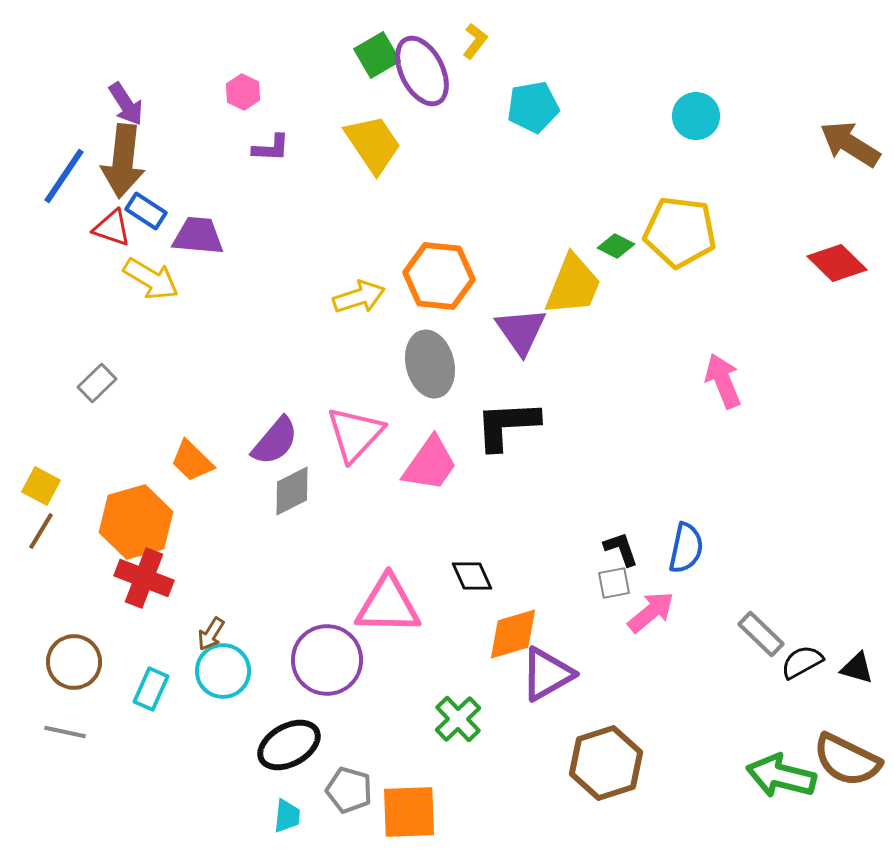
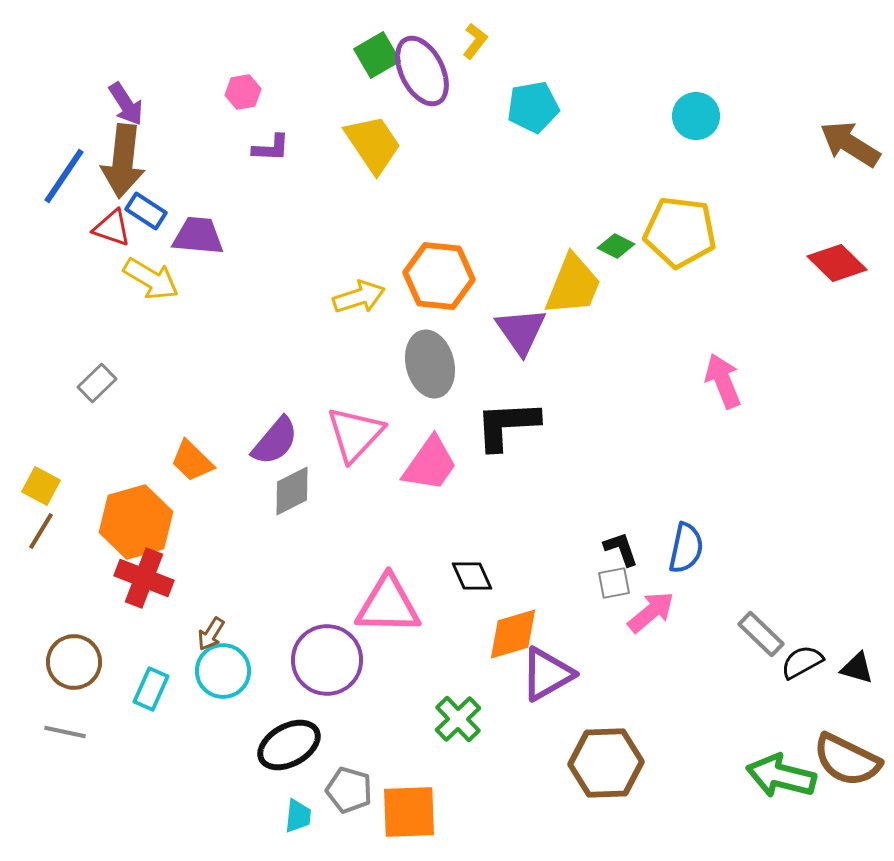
pink hexagon at (243, 92): rotated 24 degrees clockwise
brown hexagon at (606, 763): rotated 16 degrees clockwise
cyan trapezoid at (287, 816): moved 11 px right
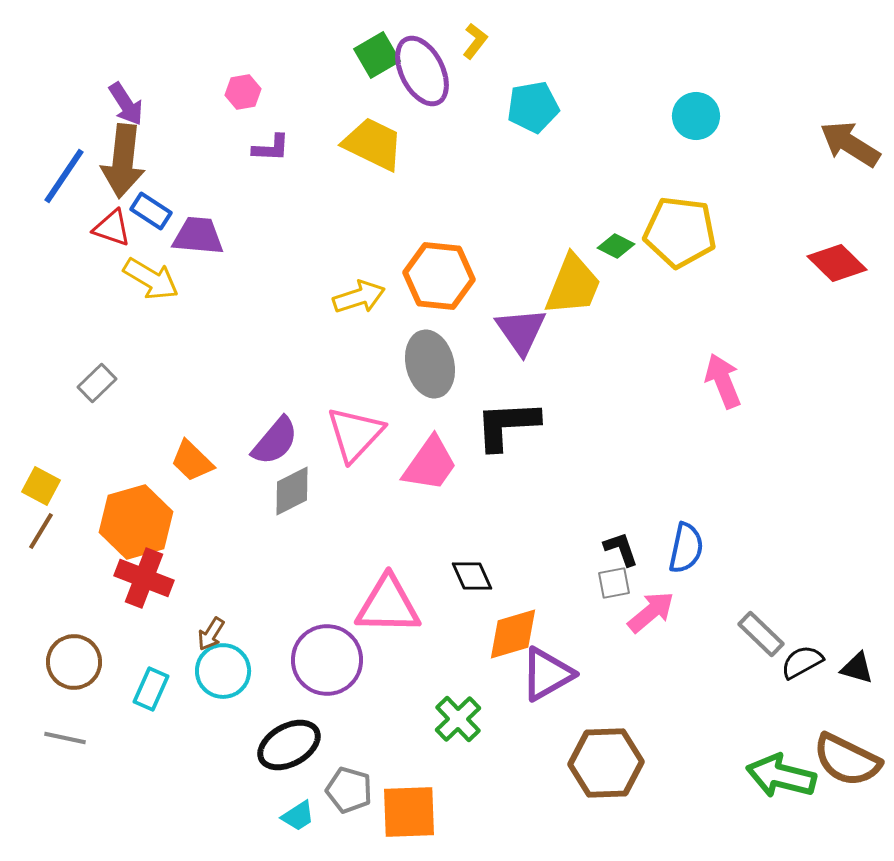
yellow trapezoid at (373, 144): rotated 30 degrees counterclockwise
blue rectangle at (146, 211): moved 5 px right
gray line at (65, 732): moved 6 px down
cyan trapezoid at (298, 816): rotated 51 degrees clockwise
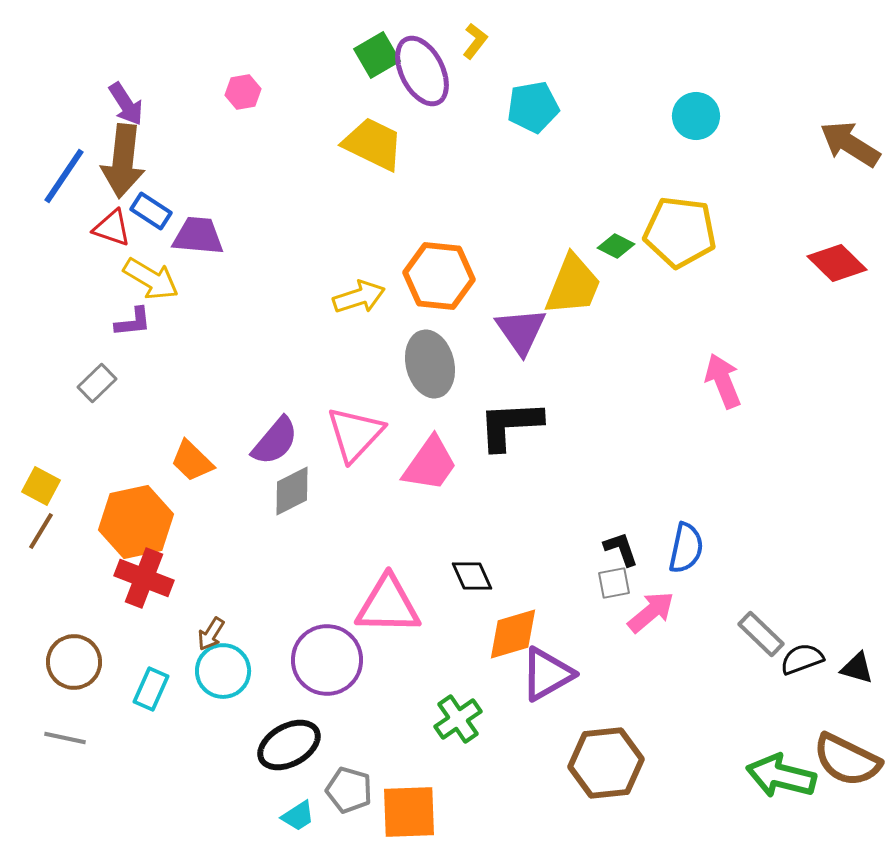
purple L-shape at (271, 148): moved 138 px left, 174 px down; rotated 9 degrees counterclockwise
black L-shape at (507, 425): moved 3 px right
orange hexagon at (136, 522): rotated 4 degrees clockwise
black semicircle at (802, 662): moved 3 px up; rotated 9 degrees clockwise
green cross at (458, 719): rotated 9 degrees clockwise
brown hexagon at (606, 763): rotated 4 degrees counterclockwise
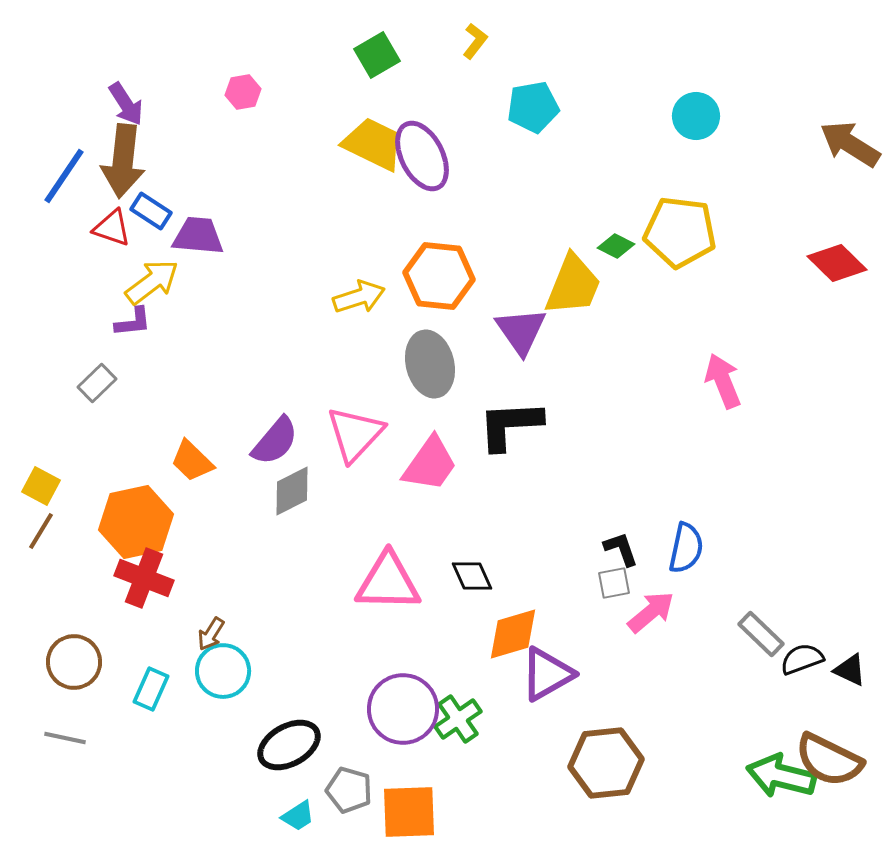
purple ellipse at (422, 71): moved 85 px down
yellow arrow at (151, 279): moved 1 px right, 3 px down; rotated 68 degrees counterclockwise
pink triangle at (388, 605): moved 23 px up
purple circle at (327, 660): moved 76 px right, 49 px down
black triangle at (857, 668): moved 7 px left, 2 px down; rotated 9 degrees clockwise
brown semicircle at (847, 760): moved 18 px left
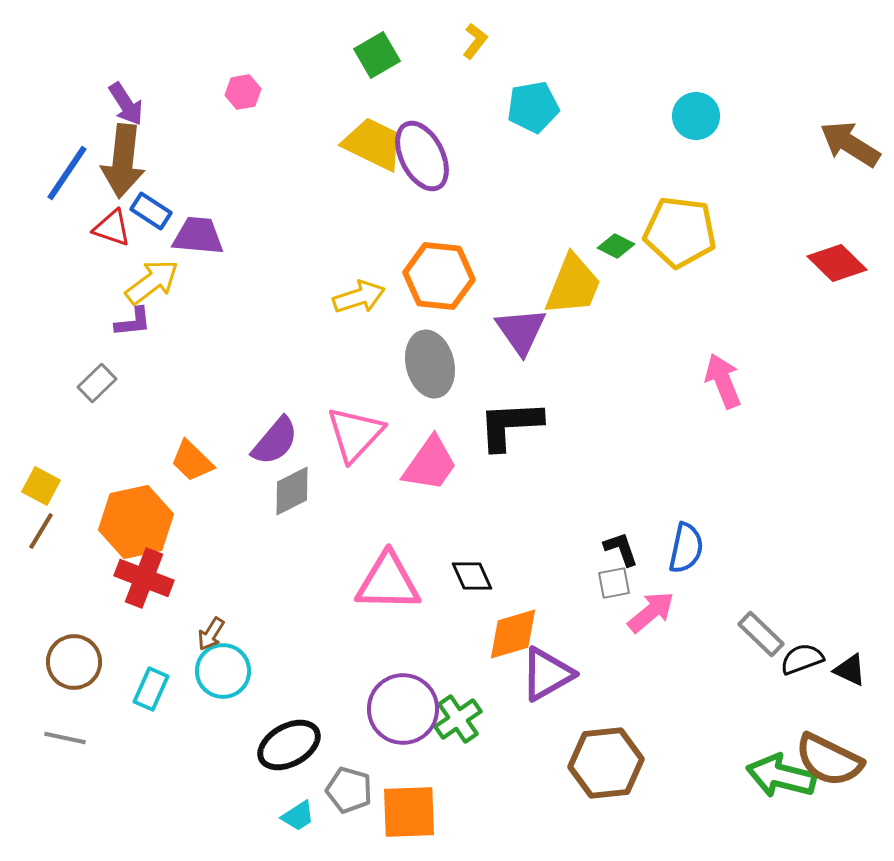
blue line at (64, 176): moved 3 px right, 3 px up
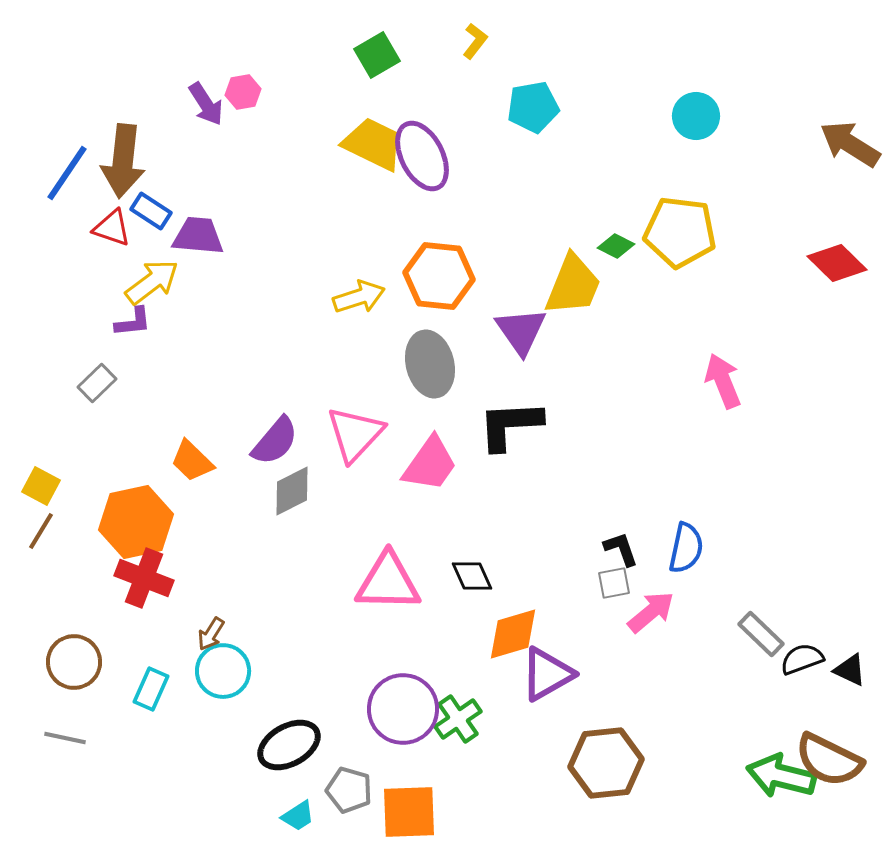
purple arrow at (126, 104): moved 80 px right
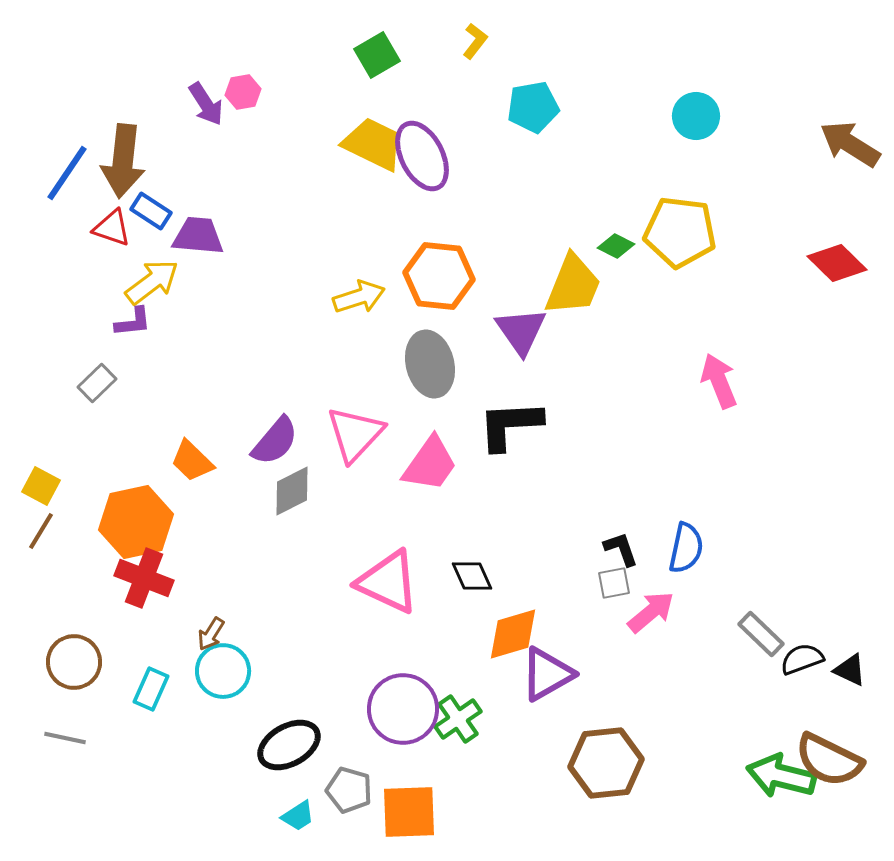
pink arrow at (723, 381): moved 4 px left
pink triangle at (388, 582): rotated 24 degrees clockwise
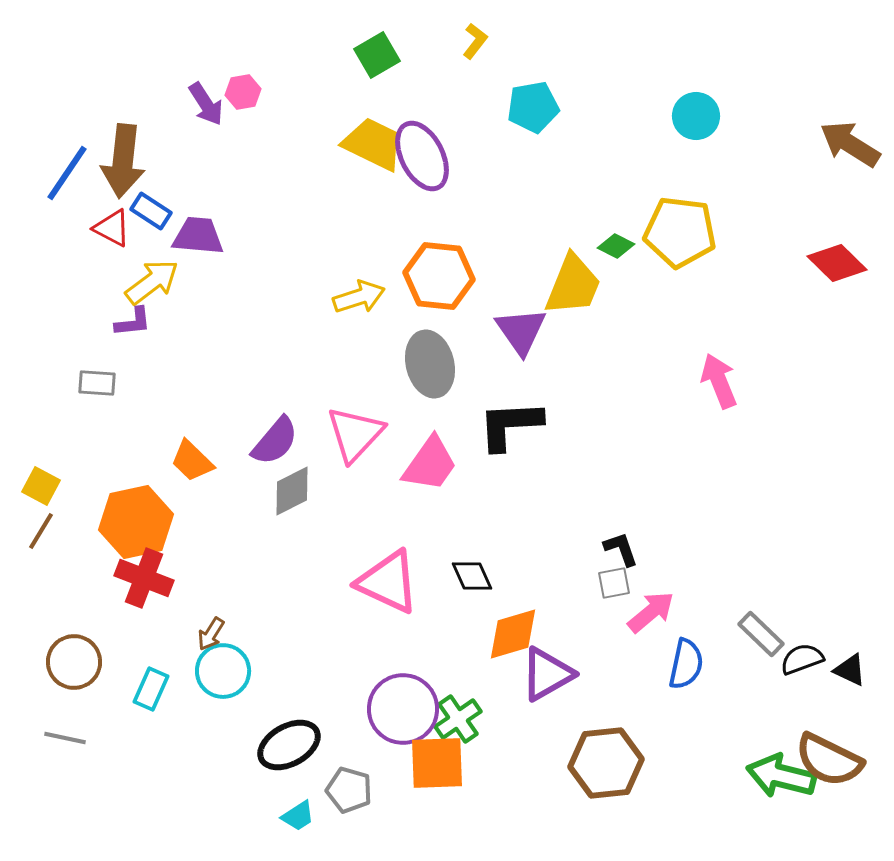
red triangle at (112, 228): rotated 9 degrees clockwise
gray rectangle at (97, 383): rotated 48 degrees clockwise
blue semicircle at (686, 548): moved 116 px down
orange square at (409, 812): moved 28 px right, 49 px up
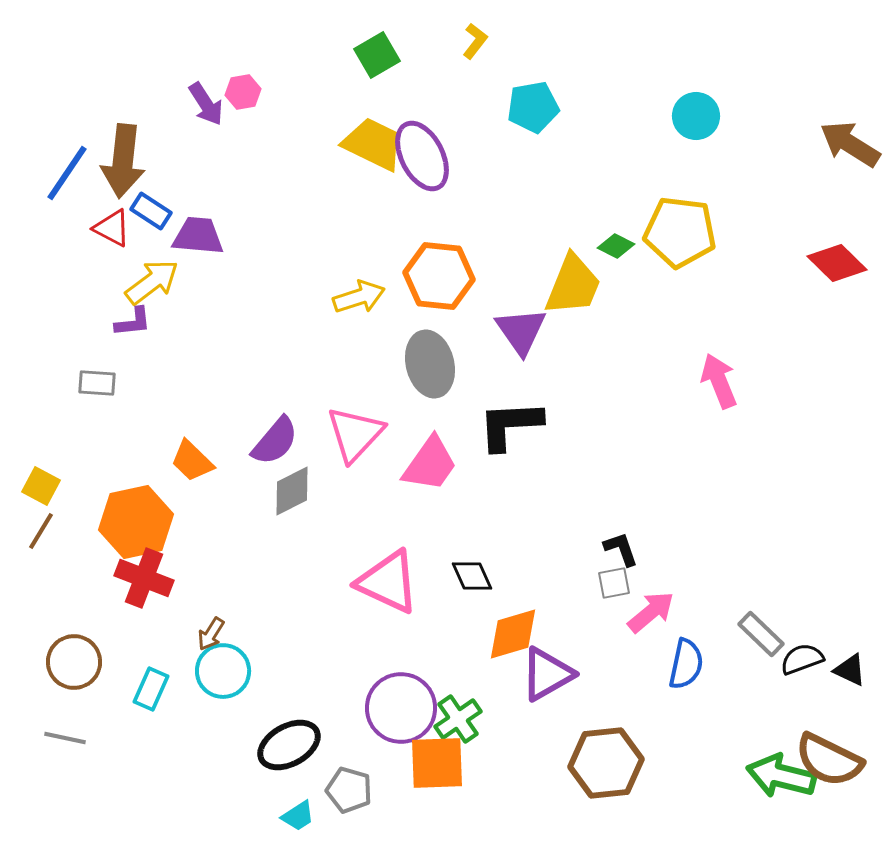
purple circle at (403, 709): moved 2 px left, 1 px up
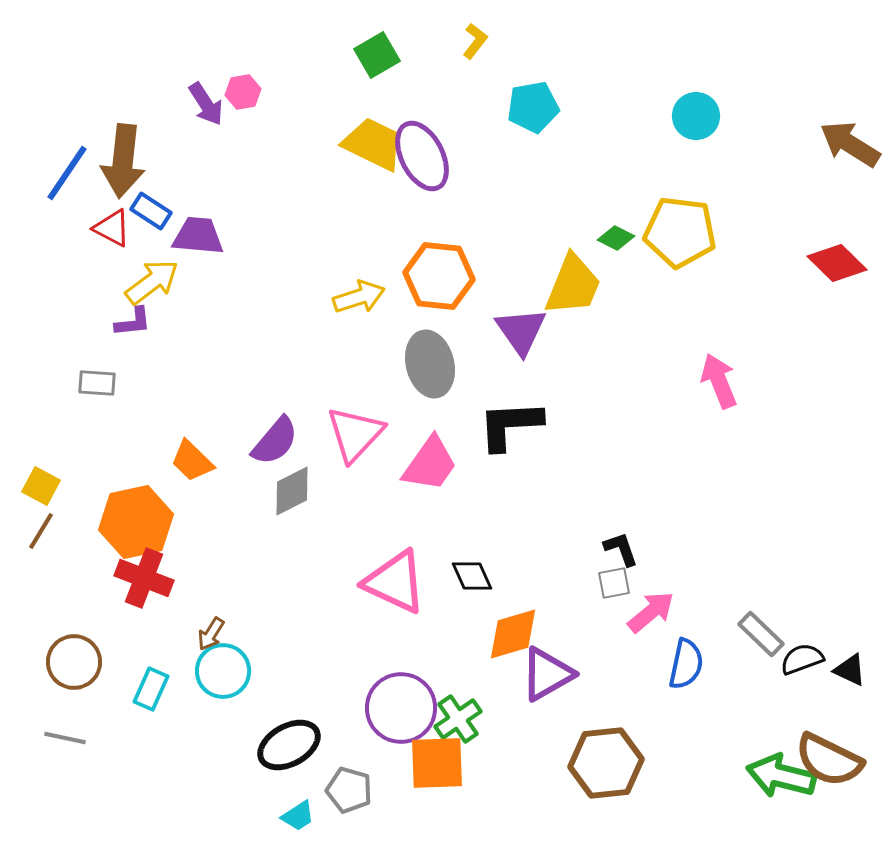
green diamond at (616, 246): moved 8 px up
pink triangle at (388, 582): moved 7 px right
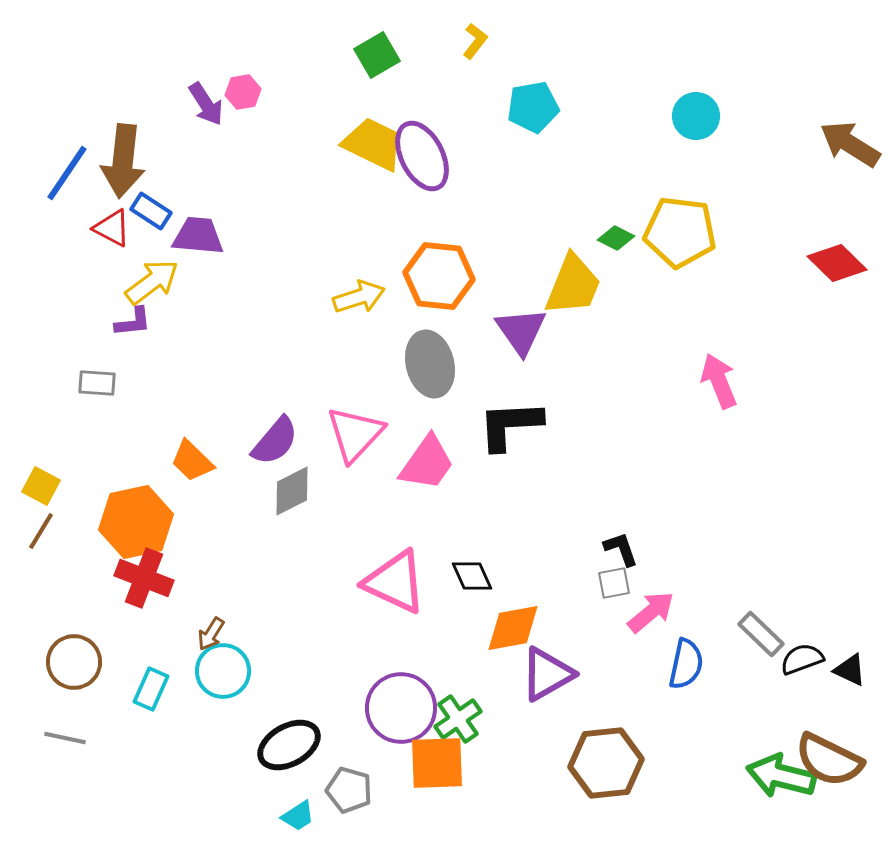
pink trapezoid at (430, 464): moved 3 px left, 1 px up
orange diamond at (513, 634): moved 6 px up; rotated 6 degrees clockwise
